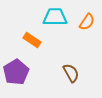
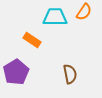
orange semicircle: moved 3 px left, 10 px up
brown semicircle: moved 1 px left, 1 px down; rotated 18 degrees clockwise
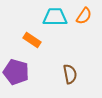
orange semicircle: moved 4 px down
purple pentagon: rotated 25 degrees counterclockwise
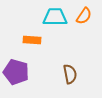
orange rectangle: rotated 30 degrees counterclockwise
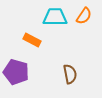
orange rectangle: rotated 24 degrees clockwise
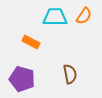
orange rectangle: moved 1 px left, 2 px down
purple pentagon: moved 6 px right, 7 px down
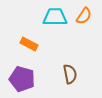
orange rectangle: moved 2 px left, 2 px down
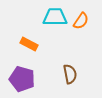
orange semicircle: moved 3 px left, 5 px down
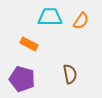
cyan trapezoid: moved 5 px left
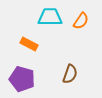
brown semicircle: rotated 30 degrees clockwise
